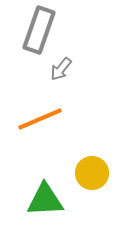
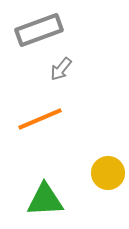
gray rectangle: rotated 51 degrees clockwise
yellow circle: moved 16 px right
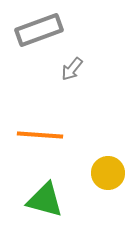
gray arrow: moved 11 px right
orange line: moved 16 px down; rotated 27 degrees clockwise
green triangle: rotated 18 degrees clockwise
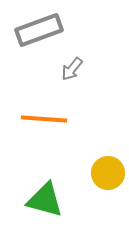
orange line: moved 4 px right, 16 px up
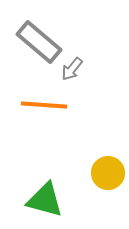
gray rectangle: moved 12 px down; rotated 60 degrees clockwise
orange line: moved 14 px up
